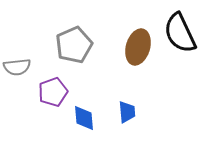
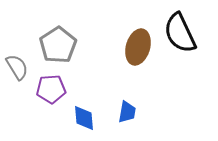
gray pentagon: moved 16 px left; rotated 9 degrees counterclockwise
gray semicircle: rotated 116 degrees counterclockwise
purple pentagon: moved 2 px left, 3 px up; rotated 16 degrees clockwise
blue trapezoid: rotated 15 degrees clockwise
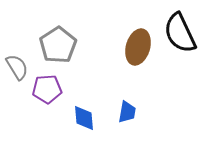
purple pentagon: moved 4 px left
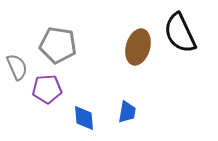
gray pentagon: rotated 30 degrees counterclockwise
gray semicircle: rotated 8 degrees clockwise
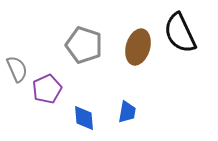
gray pentagon: moved 26 px right; rotated 9 degrees clockwise
gray semicircle: moved 2 px down
purple pentagon: rotated 20 degrees counterclockwise
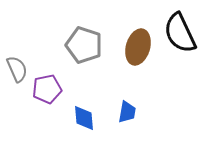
purple pentagon: rotated 12 degrees clockwise
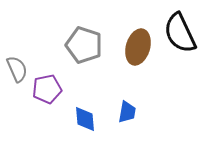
blue diamond: moved 1 px right, 1 px down
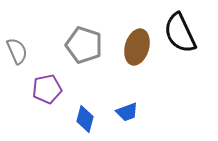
brown ellipse: moved 1 px left
gray semicircle: moved 18 px up
blue trapezoid: rotated 60 degrees clockwise
blue diamond: rotated 20 degrees clockwise
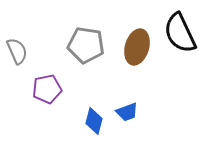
gray pentagon: moved 2 px right; rotated 9 degrees counterclockwise
blue diamond: moved 9 px right, 2 px down
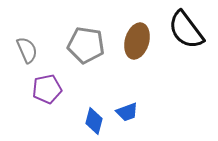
black semicircle: moved 6 px right, 3 px up; rotated 12 degrees counterclockwise
brown ellipse: moved 6 px up
gray semicircle: moved 10 px right, 1 px up
